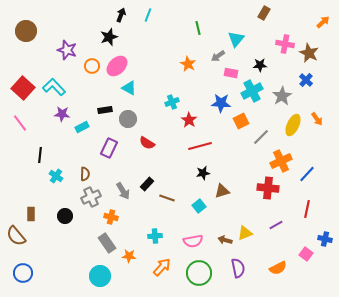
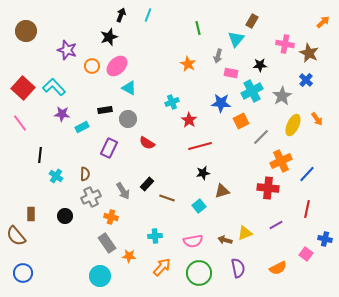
brown rectangle at (264, 13): moved 12 px left, 8 px down
gray arrow at (218, 56): rotated 40 degrees counterclockwise
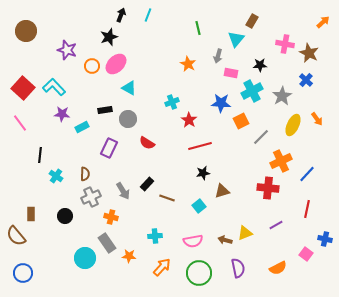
pink ellipse at (117, 66): moved 1 px left, 2 px up
cyan circle at (100, 276): moved 15 px left, 18 px up
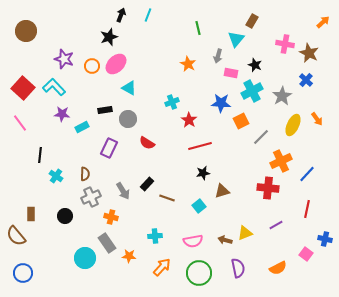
purple star at (67, 50): moved 3 px left, 9 px down
black star at (260, 65): moved 5 px left; rotated 24 degrees clockwise
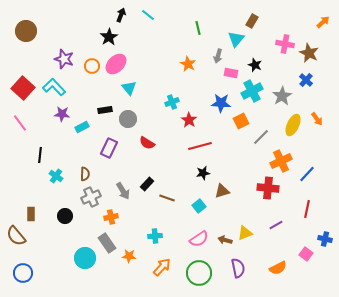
cyan line at (148, 15): rotated 72 degrees counterclockwise
black star at (109, 37): rotated 12 degrees counterclockwise
cyan triangle at (129, 88): rotated 21 degrees clockwise
orange cross at (111, 217): rotated 24 degrees counterclockwise
pink semicircle at (193, 241): moved 6 px right, 2 px up; rotated 24 degrees counterclockwise
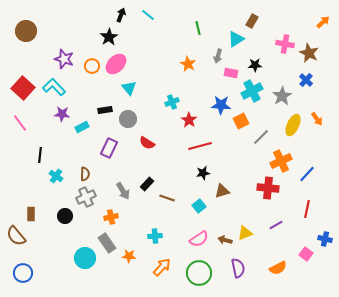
cyan triangle at (236, 39): rotated 18 degrees clockwise
black star at (255, 65): rotated 24 degrees counterclockwise
blue star at (221, 103): moved 2 px down
gray cross at (91, 197): moved 5 px left
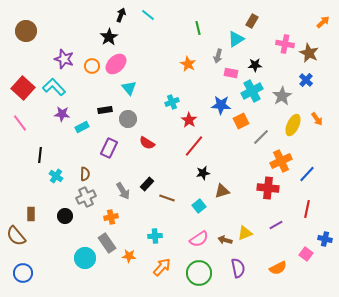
red line at (200, 146): moved 6 px left; rotated 35 degrees counterclockwise
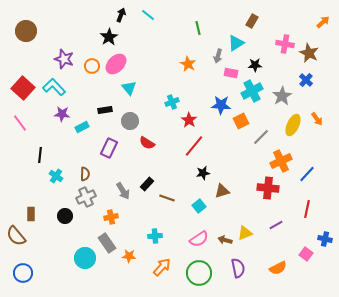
cyan triangle at (236, 39): moved 4 px down
gray circle at (128, 119): moved 2 px right, 2 px down
